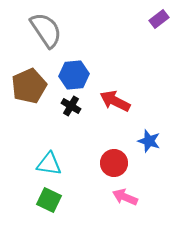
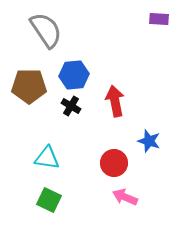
purple rectangle: rotated 42 degrees clockwise
brown pentagon: rotated 24 degrees clockwise
red arrow: rotated 52 degrees clockwise
cyan triangle: moved 2 px left, 6 px up
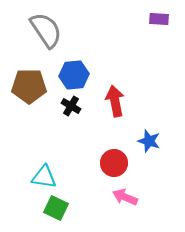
cyan triangle: moved 3 px left, 19 px down
green square: moved 7 px right, 8 px down
